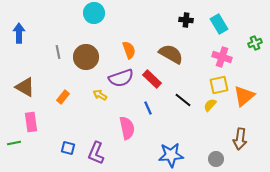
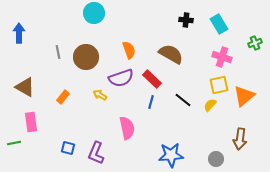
blue line: moved 3 px right, 6 px up; rotated 40 degrees clockwise
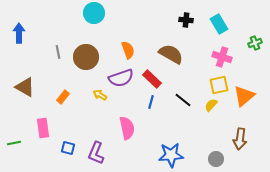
orange semicircle: moved 1 px left
yellow semicircle: moved 1 px right
pink rectangle: moved 12 px right, 6 px down
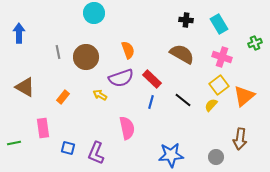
brown semicircle: moved 11 px right
yellow square: rotated 24 degrees counterclockwise
gray circle: moved 2 px up
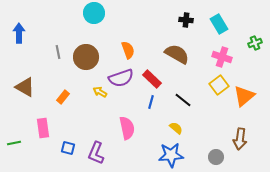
brown semicircle: moved 5 px left
yellow arrow: moved 3 px up
yellow semicircle: moved 35 px left, 23 px down; rotated 88 degrees clockwise
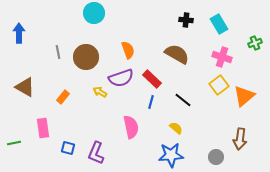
pink semicircle: moved 4 px right, 1 px up
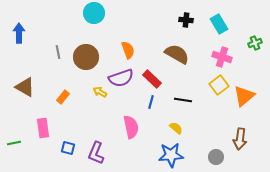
black line: rotated 30 degrees counterclockwise
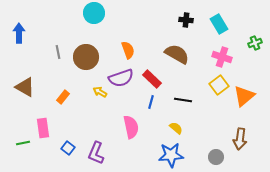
green line: moved 9 px right
blue square: rotated 24 degrees clockwise
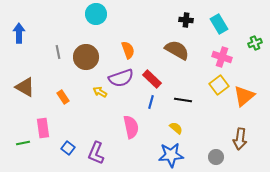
cyan circle: moved 2 px right, 1 px down
brown semicircle: moved 4 px up
orange rectangle: rotated 72 degrees counterclockwise
